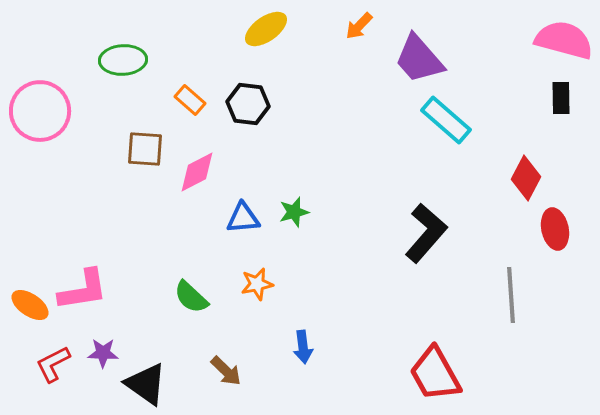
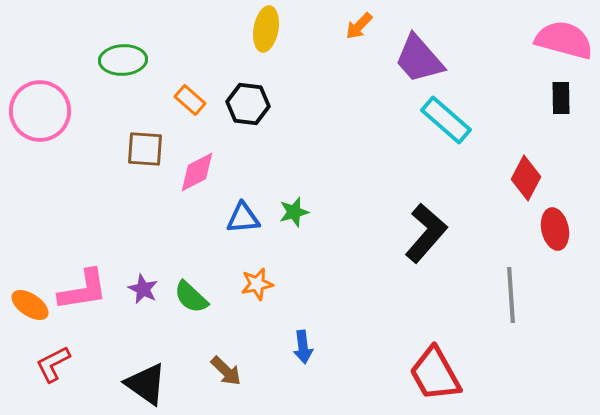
yellow ellipse: rotated 45 degrees counterclockwise
purple star: moved 40 px right, 64 px up; rotated 24 degrees clockwise
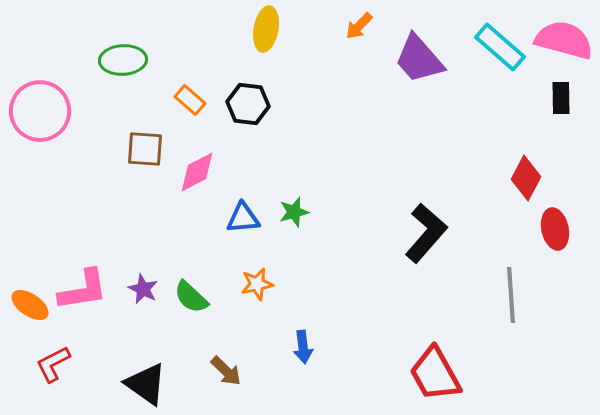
cyan rectangle: moved 54 px right, 73 px up
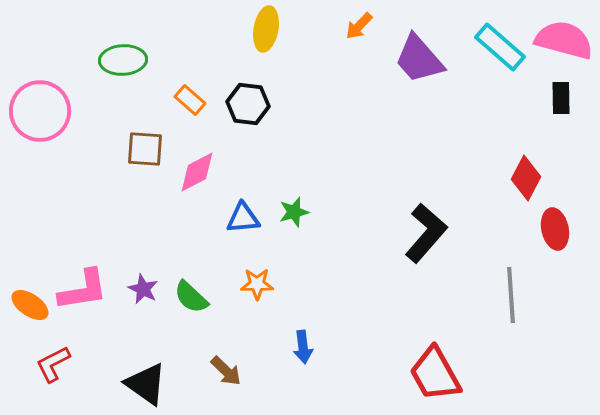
orange star: rotated 12 degrees clockwise
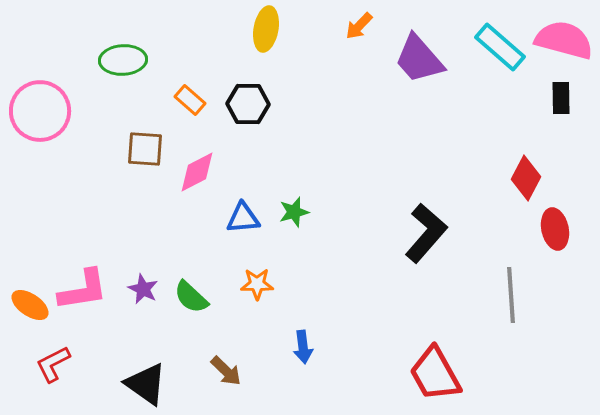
black hexagon: rotated 6 degrees counterclockwise
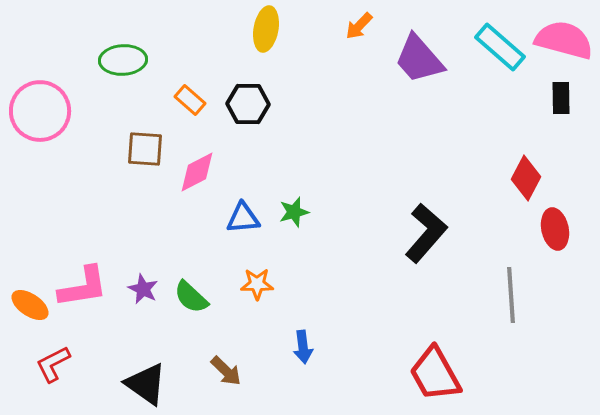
pink L-shape: moved 3 px up
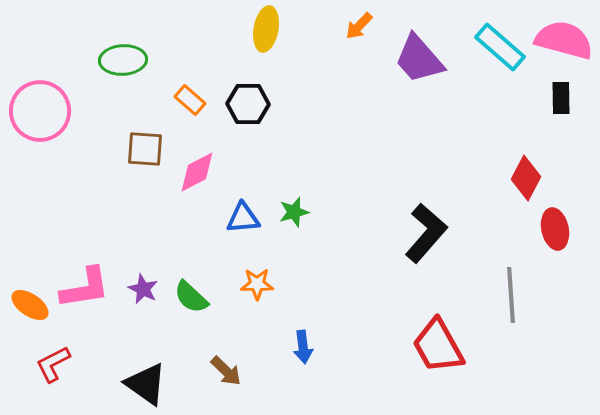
pink L-shape: moved 2 px right, 1 px down
red trapezoid: moved 3 px right, 28 px up
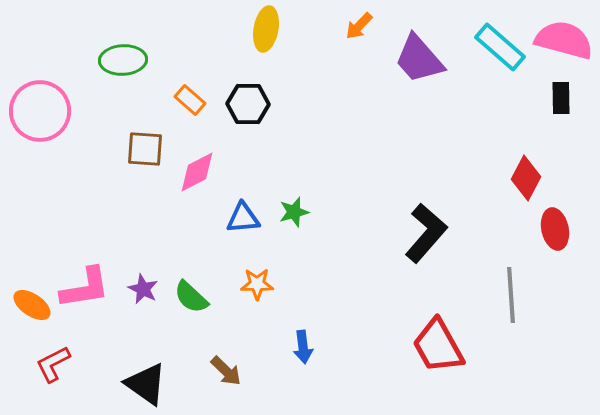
orange ellipse: moved 2 px right
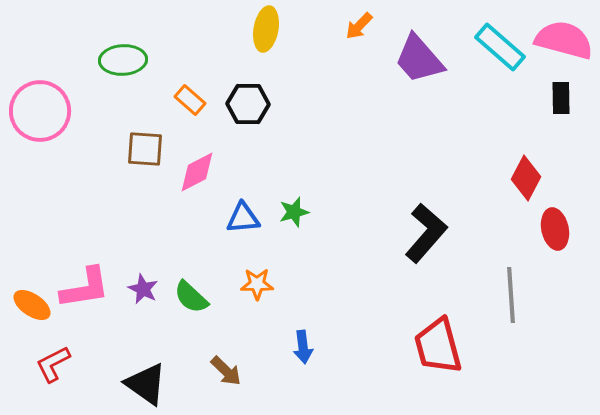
red trapezoid: rotated 14 degrees clockwise
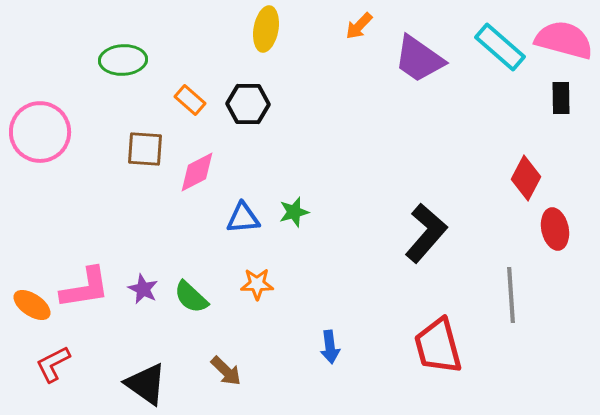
purple trapezoid: rotated 14 degrees counterclockwise
pink circle: moved 21 px down
blue arrow: moved 27 px right
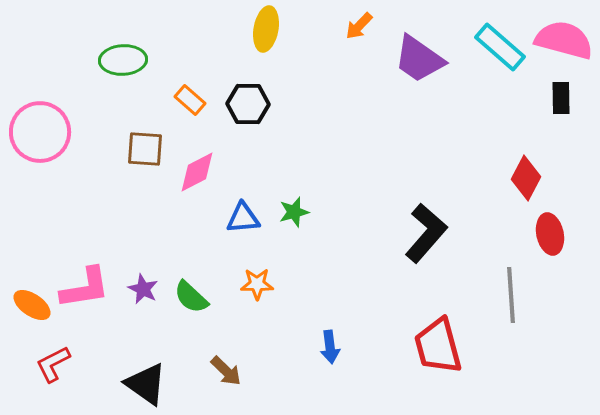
red ellipse: moved 5 px left, 5 px down
